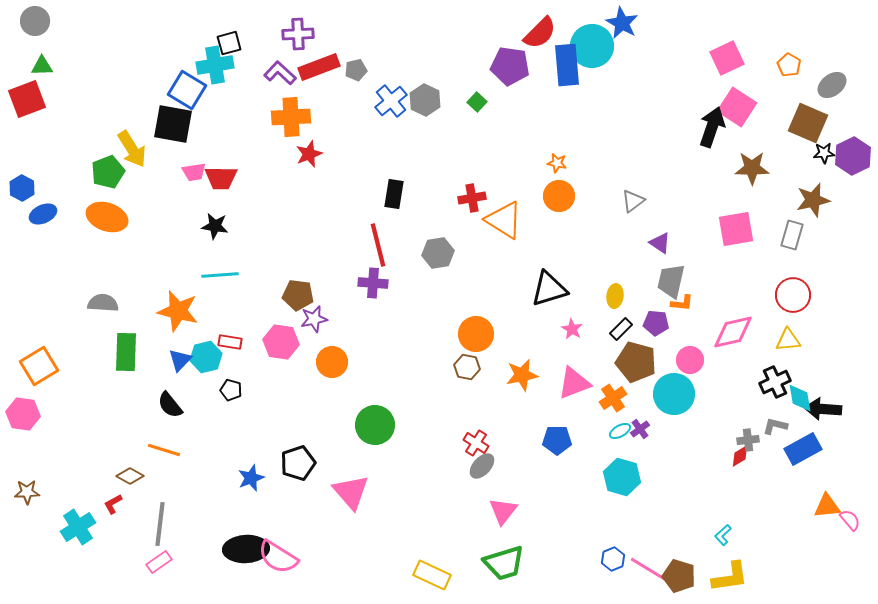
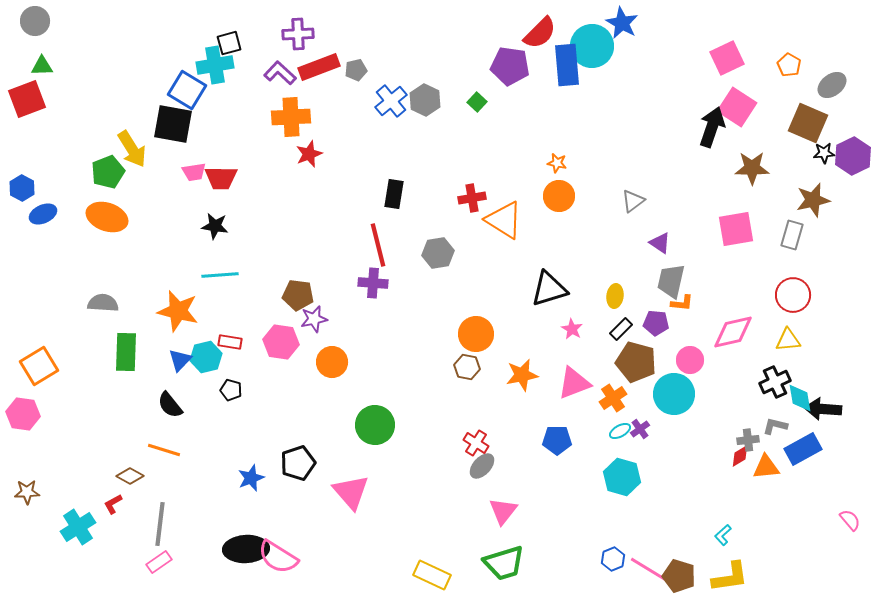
orange triangle at (827, 506): moved 61 px left, 39 px up
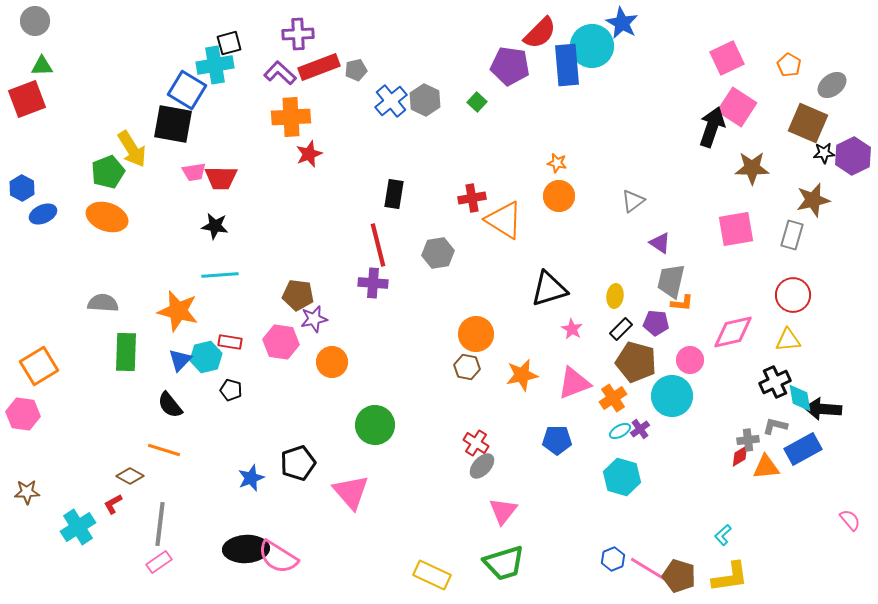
cyan circle at (674, 394): moved 2 px left, 2 px down
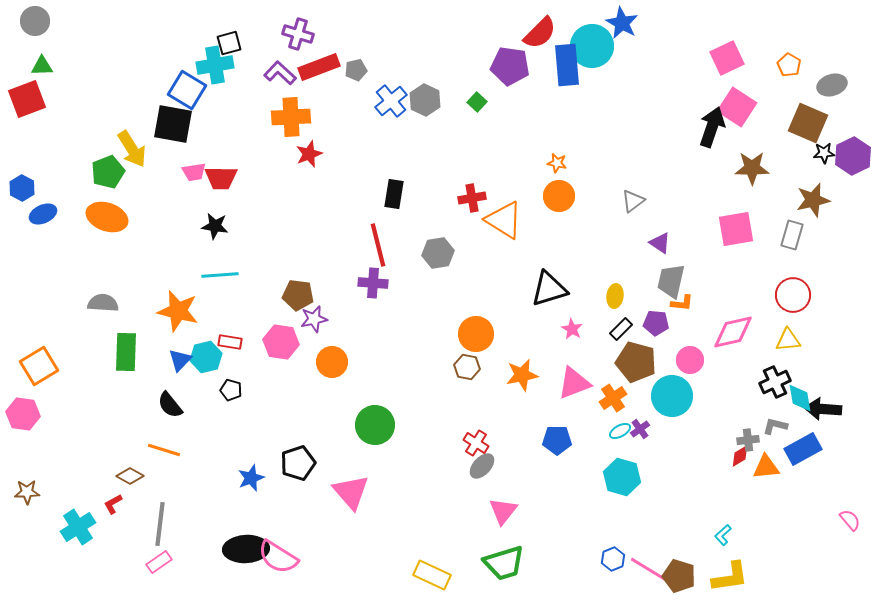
purple cross at (298, 34): rotated 20 degrees clockwise
gray ellipse at (832, 85): rotated 20 degrees clockwise
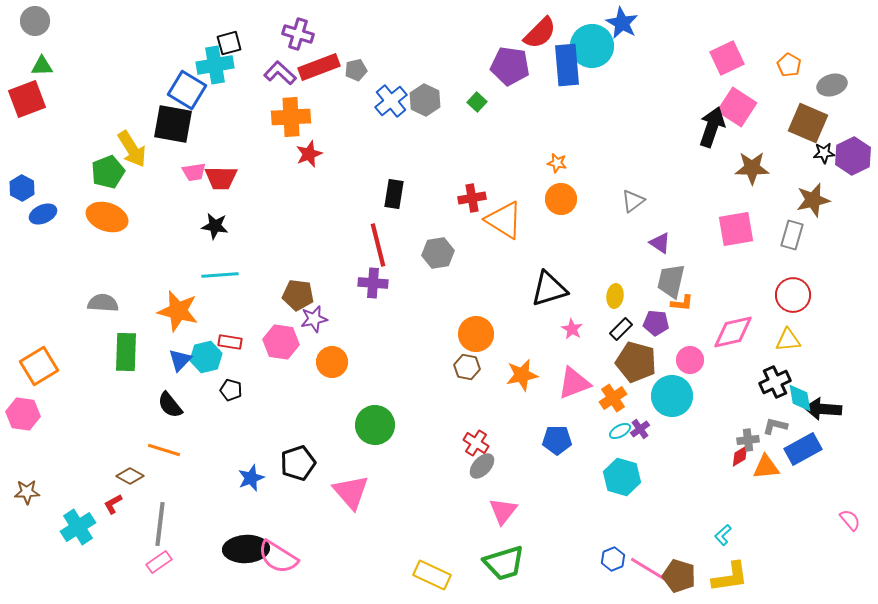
orange circle at (559, 196): moved 2 px right, 3 px down
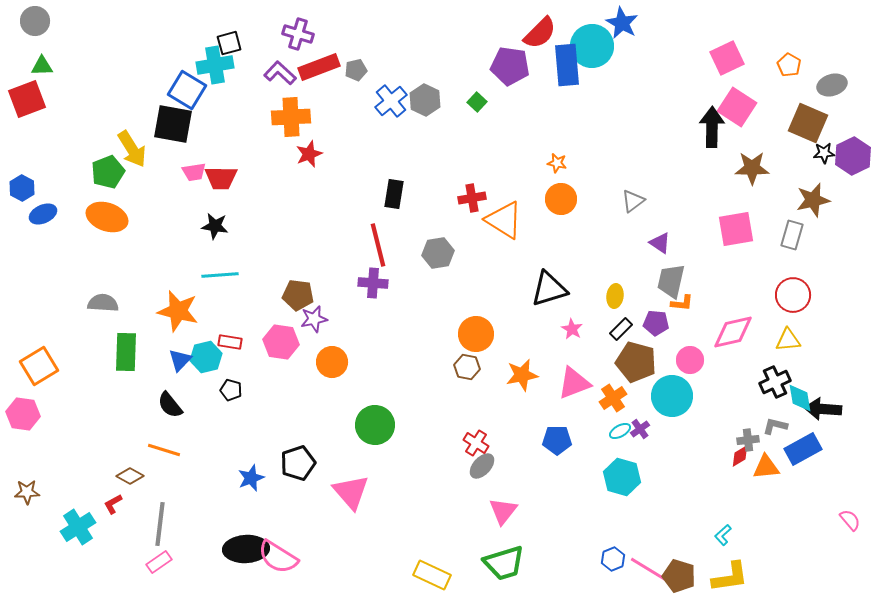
black arrow at (712, 127): rotated 18 degrees counterclockwise
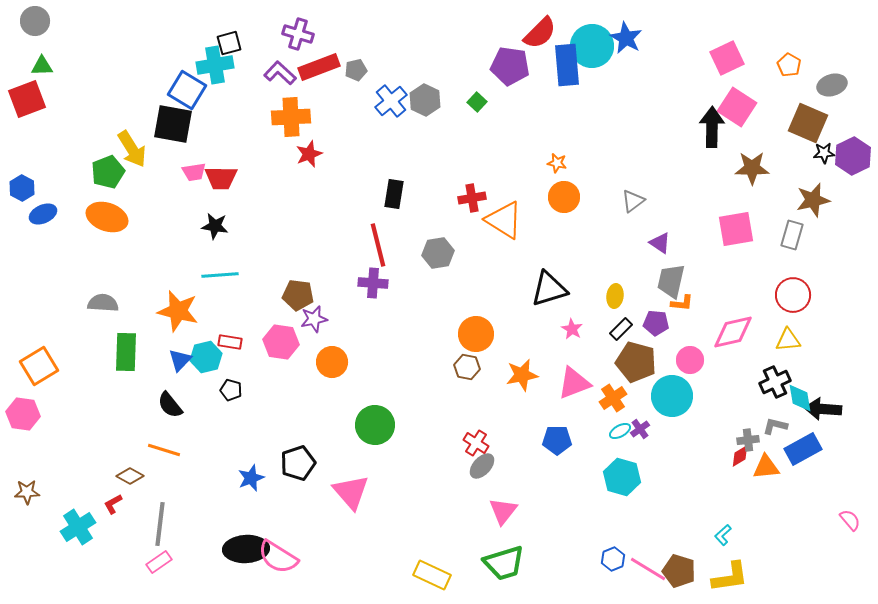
blue star at (622, 23): moved 4 px right, 15 px down
orange circle at (561, 199): moved 3 px right, 2 px up
brown pentagon at (679, 576): moved 5 px up
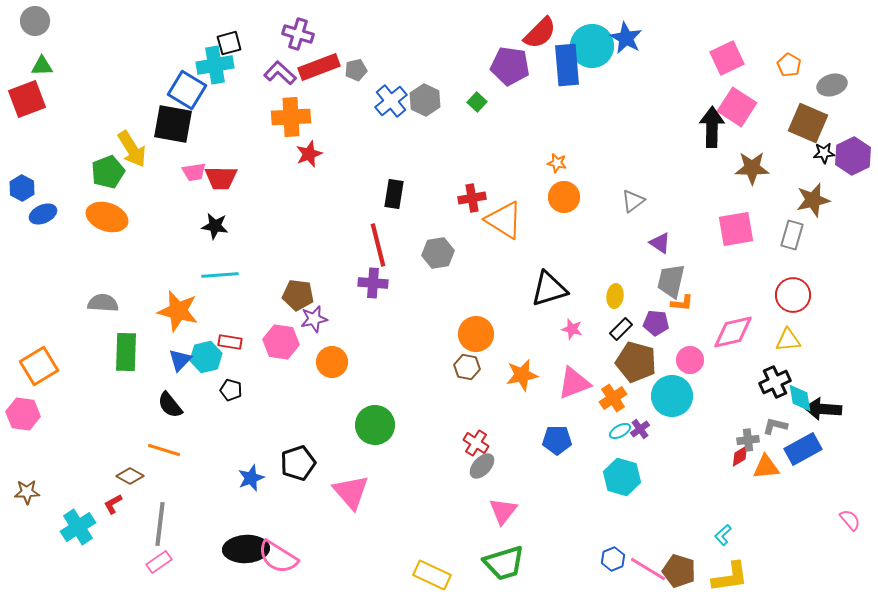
pink star at (572, 329): rotated 15 degrees counterclockwise
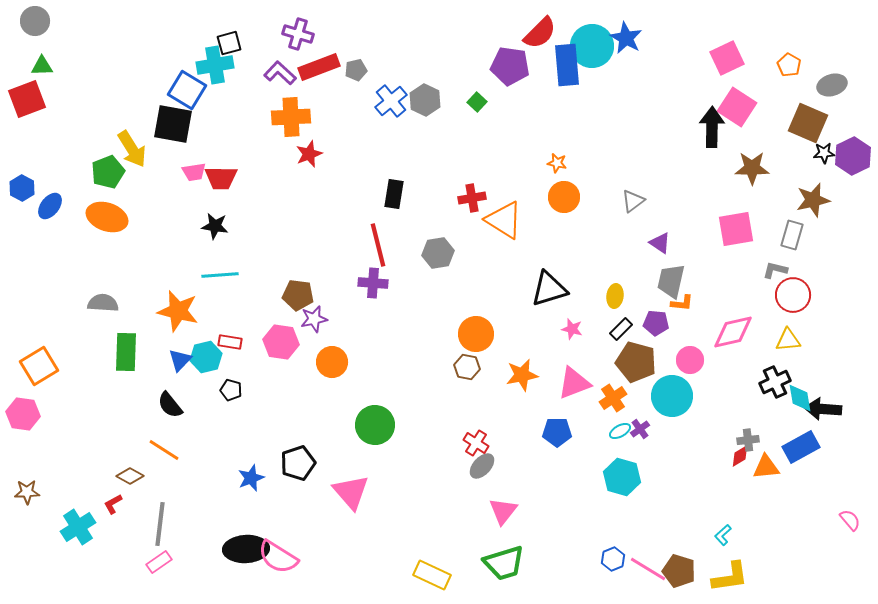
blue ellipse at (43, 214): moved 7 px right, 8 px up; rotated 28 degrees counterclockwise
gray L-shape at (775, 426): moved 156 px up
blue pentagon at (557, 440): moved 8 px up
blue rectangle at (803, 449): moved 2 px left, 2 px up
orange line at (164, 450): rotated 16 degrees clockwise
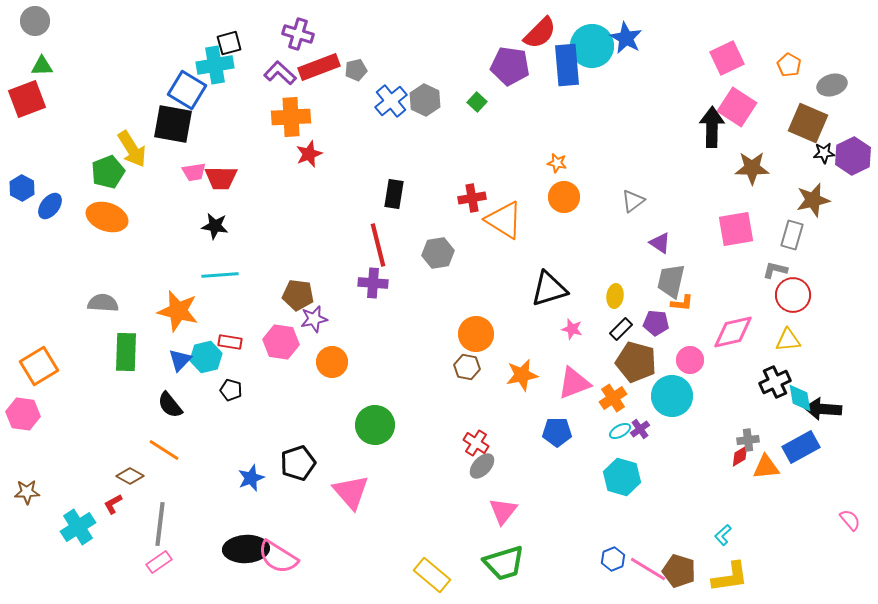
yellow rectangle at (432, 575): rotated 15 degrees clockwise
